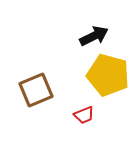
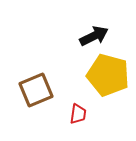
red trapezoid: moved 6 px left, 1 px up; rotated 60 degrees counterclockwise
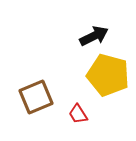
brown square: moved 7 px down
red trapezoid: rotated 140 degrees clockwise
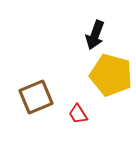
black arrow: moved 1 px right, 1 px up; rotated 136 degrees clockwise
yellow pentagon: moved 3 px right
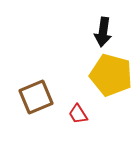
black arrow: moved 8 px right, 3 px up; rotated 12 degrees counterclockwise
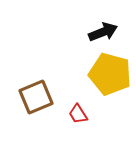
black arrow: rotated 120 degrees counterclockwise
yellow pentagon: moved 1 px left, 1 px up
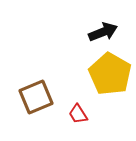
yellow pentagon: rotated 15 degrees clockwise
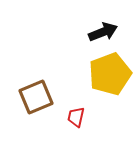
yellow pentagon: rotated 21 degrees clockwise
red trapezoid: moved 2 px left, 3 px down; rotated 45 degrees clockwise
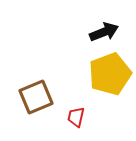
black arrow: moved 1 px right
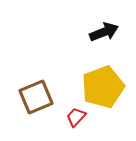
yellow pentagon: moved 7 px left, 13 px down
red trapezoid: rotated 30 degrees clockwise
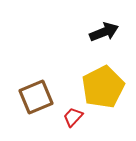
yellow pentagon: rotated 6 degrees counterclockwise
red trapezoid: moved 3 px left
